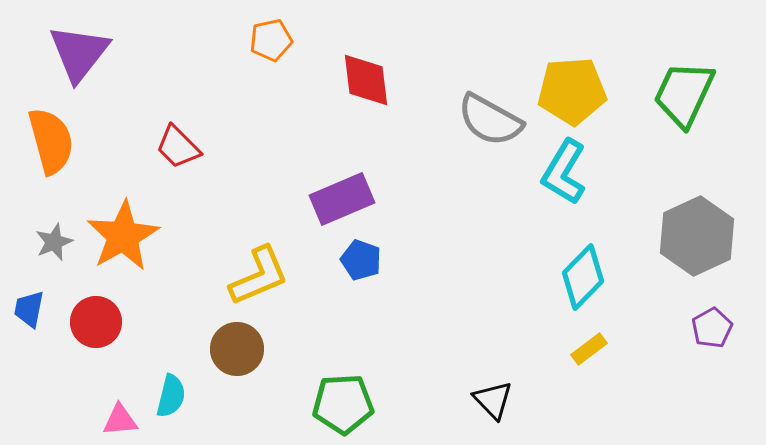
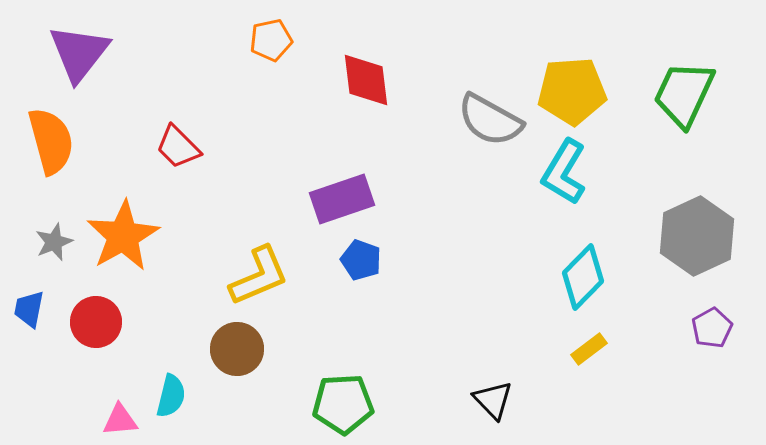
purple rectangle: rotated 4 degrees clockwise
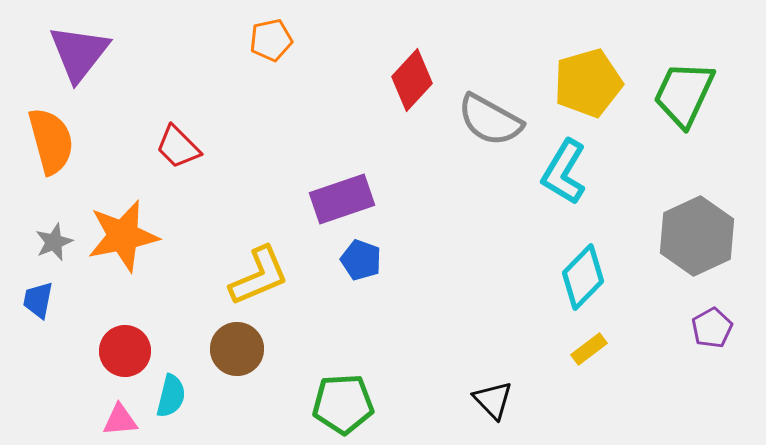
red diamond: moved 46 px right; rotated 50 degrees clockwise
yellow pentagon: moved 16 px right, 8 px up; rotated 12 degrees counterclockwise
orange star: rotated 18 degrees clockwise
blue trapezoid: moved 9 px right, 9 px up
red circle: moved 29 px right, 29 px down
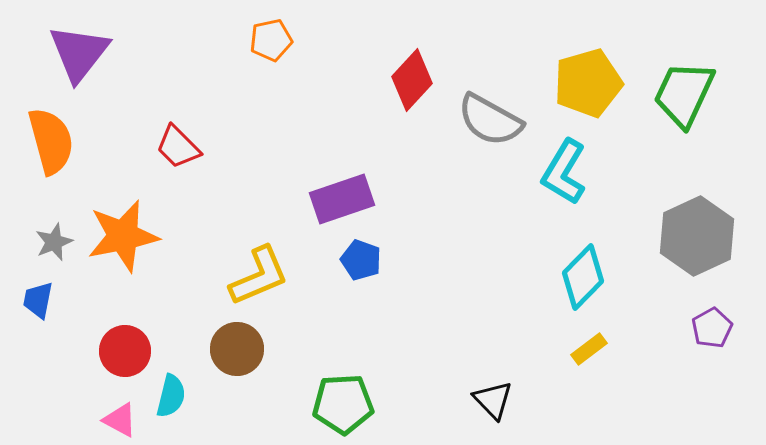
pink triangle: rotated 33 degrees clockwise
